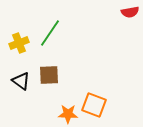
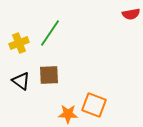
red semicircle: moved 1 px right, 2 px down
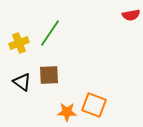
red semicircle: moved 1 px down
black triangle: moved 1 px right, 1 px down
orange star: moved 1 px left, 2 px up
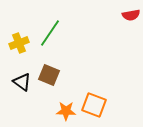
brown square: rotated 25 degrees clockwise
orange star: moved 1 px left, 1 px up
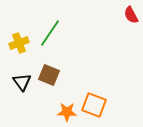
red semicircle: rotated 72 degrees clockwise
black triangle: rotated 18 degrees clockwise
orange star: moved 1 px right, 1 px down
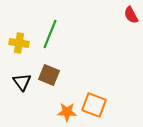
green line: moved 1 px down; rotated 12 degrees counterclockwise
yellow cross: rotated 30 degrees clockwise
